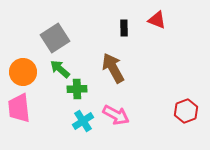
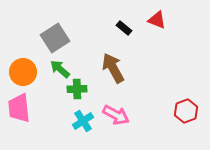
black rectangle: rotated 49 degrees counterclockwise
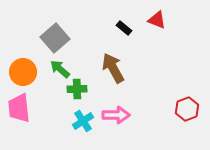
gray square: rotated 8 degrees counterclockwise
red hexagon: moved 1 px right, 2 px up
pink arrow: rotated 28 degrees counterclockwise
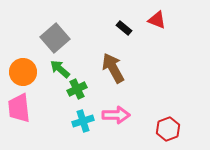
green cross: rotated 24 degrees counterclockwise
red hexagon: moved 19 px left, 20 px down
cyan cross: rotated 15 degrees clockwise
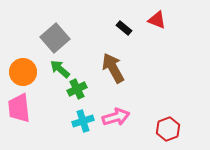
pink arrow: moved 2 px down; rotated 16 degrees counterclockwise
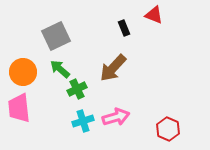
red triangle: moved 3 px left, 5 px up
black rectangle: rotated 28 degrees clockwise
gray square: moved 1 px right, 2 px up; rotated 16 degrees clockwise
brown arrow: rotated 108 degrees counterclockwise
red hexagon: rotated 15 degrees counterclockwise
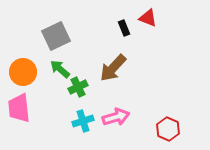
red triangle: moved 6 px left, 3 px down
green cross: moved 1 px right, 2 px up
